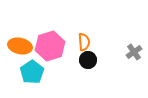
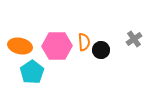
pink hexagon: moved 7 px right; rotated 16 degrees clockwise
gray cross: moved 13 px up
black circle: moved 13 px right, 10 px up
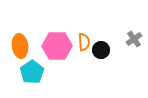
orange ellipse: rotated 70 degrees clockwise
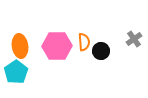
black circle: moved 1 px down
cyan pentagon: moved 16 px left
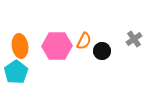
orange semicircle: moved 1 px up; rotated 30 degrees clockwise
black circle: moved 1 px right
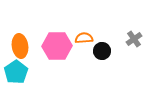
orange semicircle: moved 3 px up; rotated 120 degrees counterclockwise
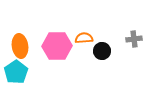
gray cross: rotated 28 degrees clockwise
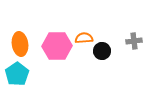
gray cross: moved 2 px down
orange ellipse: moved 2 px up
cyan pentagon: moved 1 px right, 2 px down
